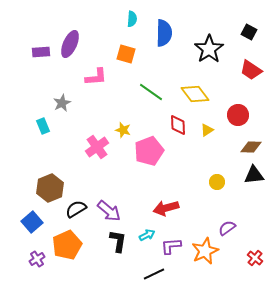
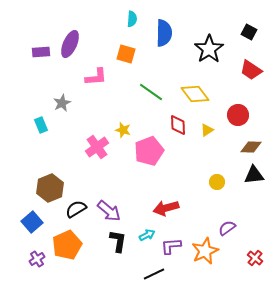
cyan rectangle: moved 2 px left, 1 px up
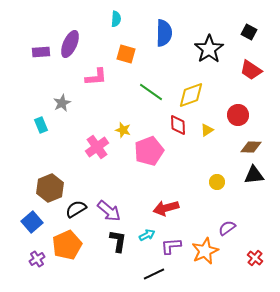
cyan semicircle: moved 16 px left
yellow diamond: moved 4 px left, 1 px down; rotated 72 degrees counterclockwise
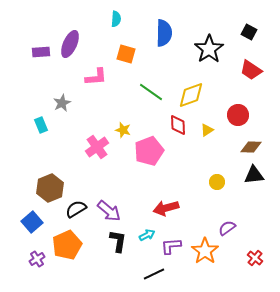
orange star: rotated 12 degrees counterclockwise
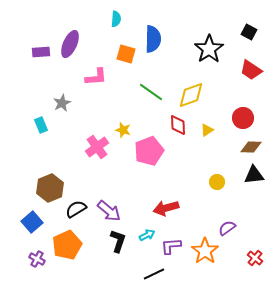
blue semicircle: moved 11 px left, 6 px down
red circle: moved 5 px right, 3 px down
black L-shape: rotated 10 degrees clockwise
purple cross: rotated 28 degrees counterclockwise
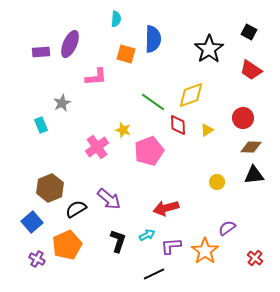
green line: moved 2 px right, 10 px down
purple arrow: moved 12 px up
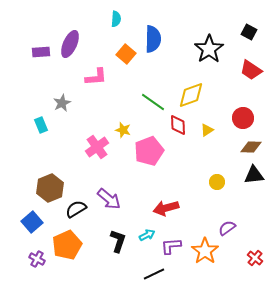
orange square: rotated 24 degrees clockwise
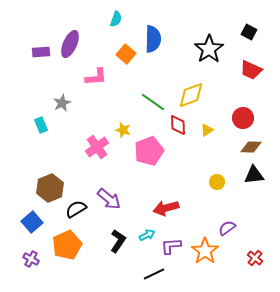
cyan semicircle: rotated 14 degrees clockwise
red trapezoid: rotated 10 degrees counterclockwise
black L-shape: rotated 15 degrees clockwise
purple cross: moved 6 px left
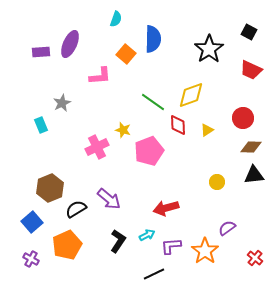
pink L-shape: moved 4 px right, 1 px up
pink cross: rotated 10 degrees clockwise
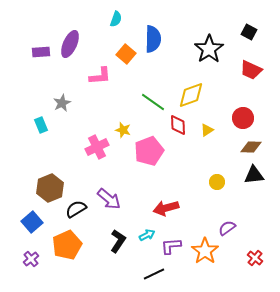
purple cross: rotated 21 degrees clockwise
